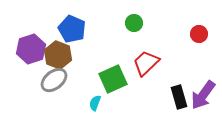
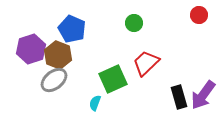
red circle: moved 19 px up
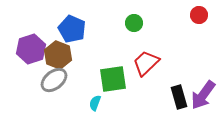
green square: rotated 16 degrees clockwise
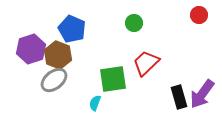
purple arrow: moved 1 px left, 1 px up
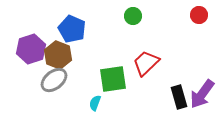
green circle: moved 1 px left, 7 px up
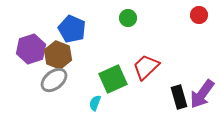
green circle: moved 5 px left, 2 px down
red trapezoid: moved 4 px down
green square: rotated 16 degrees counterclockwise
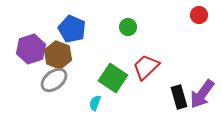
green circle: moved 9 px down
green square: moved 1 px up; rotated 32 degrees counterclockwise
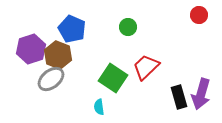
gray ellipse: moved 3 px left, 1 px up
purple arrow: moved 1 px left; rotated 20 degrees counterclockwise
cyan semicircle: moved 4 px right, 4 px down; rotated 28 degrees counterclockwise
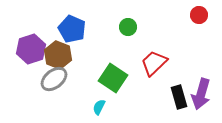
red trapezoid: moved 8 px right, 4 px up
gray ellipse: moved 3 px right
cyan semicircle: rotated 35 degrees clockwise
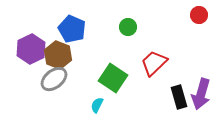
purple hexagon: rotated 8 degrees counterclockwise
cyan semicircle: moved 2 px left, 2 px up
